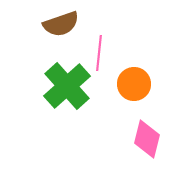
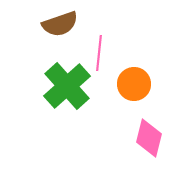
brown semicircle: moved 1 px left
pink diamond: moved 2 px right, 1 px up
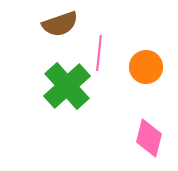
orange circle: moved 12 px right, 17 px up
